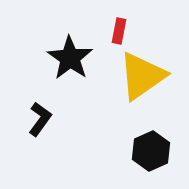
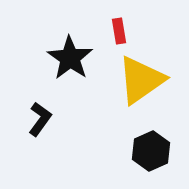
red rectangle: rotated 20 degrees counterclockwise
yellow triangle: moved 1 px left, 4 px down
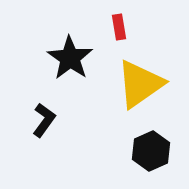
red rectangle: moved 4 px up
yellow triangle: moved 1 px left, 4 px down
black L-shape: moved 4 px right, 1 px down
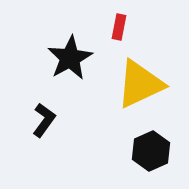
red rectangle: rotated 20 degrees clockwise
black star: rotated 9 degrees clockwise
yellow triangle: rotated 10 degrees clockwise
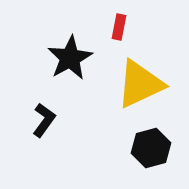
black hexagon: moved 3 px up; rotated 9 degrees clockwise
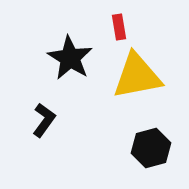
red rectangle: rotated 20 degrees counterclockwise
black star: rotated 12 degrees counterclockwise
yellow triangle: moved 3 px left, 8 px up; rotated 14 degrees clockwise
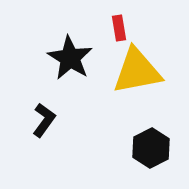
red rectangle: moved 1 px down
yellow triangle: moved 5 px up
black hexagon: rotated 12 degrees counterclockwise
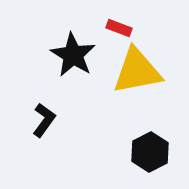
red rectangle: rotated 60 degrees counterclockwise
black star: moved 3 px right, 3 px up
black hexagon: moved 1 px left, 4 px down
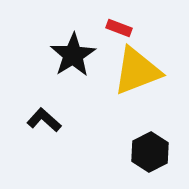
black star: rotated 9 degrees clockwise
yellow triangle: rotated 10 degrees counterclockwise
black L-shape: rotated 84 degrees counterclockwise
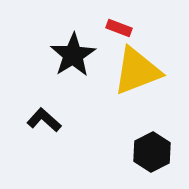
black hexagon: moved 2 px right
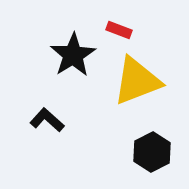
red rectangle: moved 2 px down
yellow triangle: moved 10 px down
black L-shape: moved 3 px right
